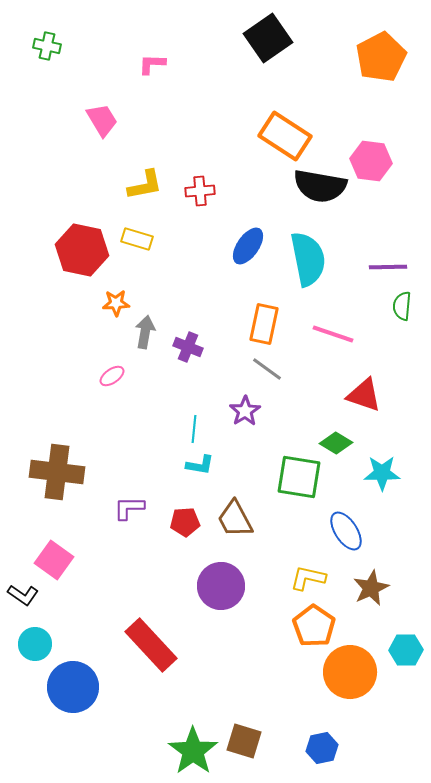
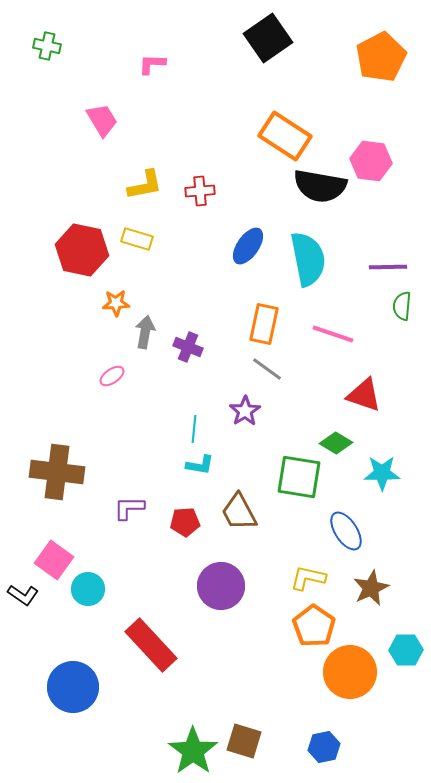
brown trapezoid at (235, 519): moved 4 px right, 7 px up
cyan circle at (35, 644): moved 53 px right, 55 px up
blue hexagon at (322, 748): moved 2 px right, 1 px up
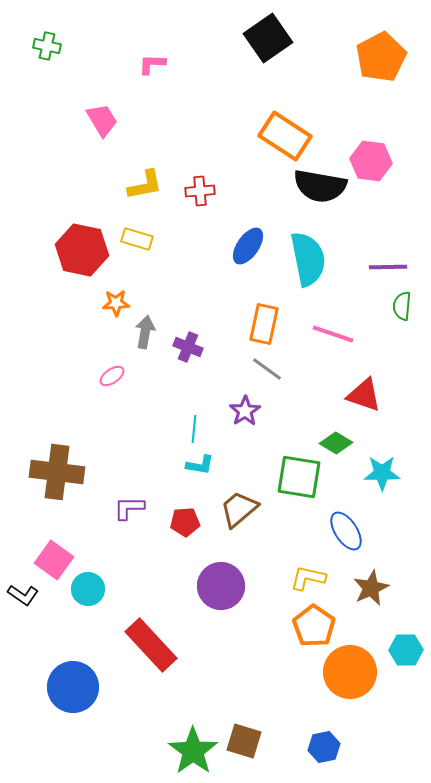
brown trapezoid at (239, 512): moved 3 px up; rotated 78 degrees clockwise
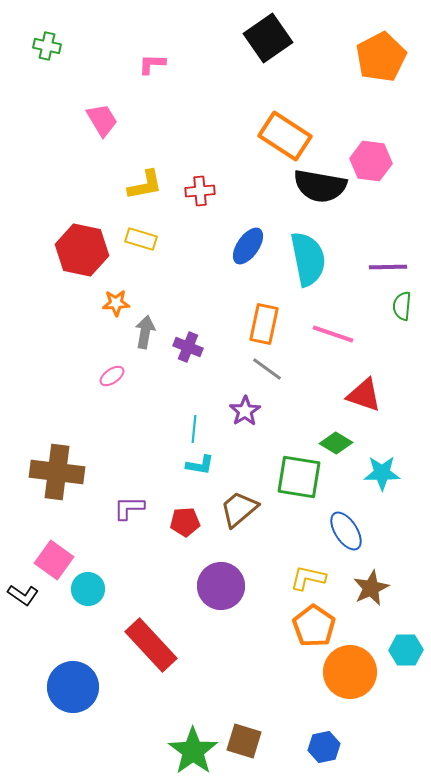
yellow rectangle at (137, 239): moved 4 px right
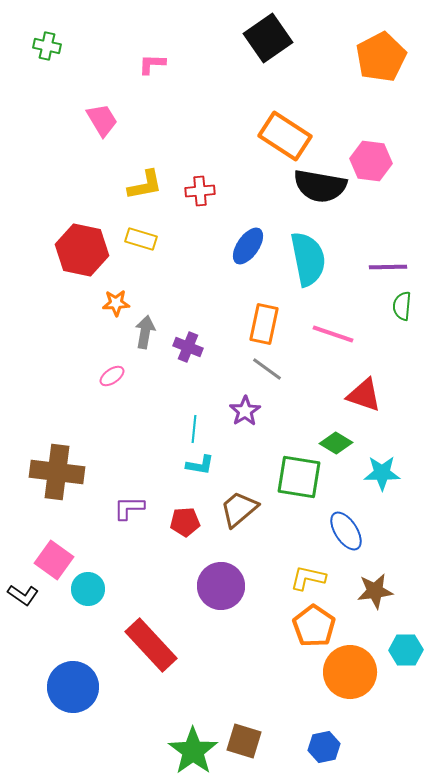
brown star at (371, 588): moved 4 px right, 3 px down; rotated 18 degrees clockwise
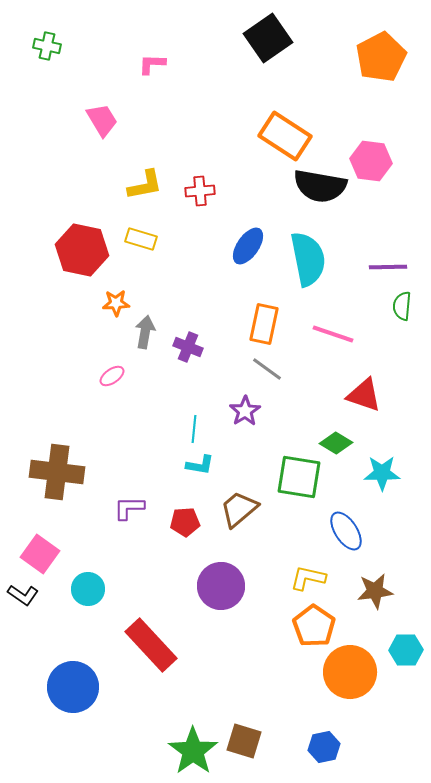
pink square at (54, 560): moved 14 px left, 6 px up
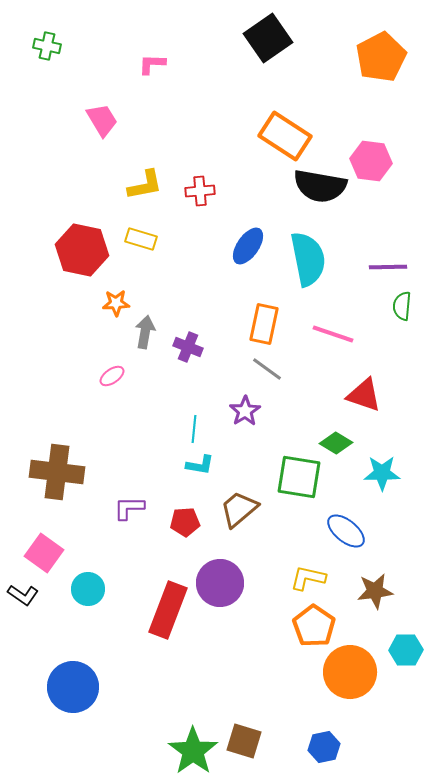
blue ellipse at (346, 531): rotated 18 degrees counterclockwise
pink square at (40, 554): moved 4 px right, 1 px up
purple circle at (221, 586): moved 1 px left, 3 px up
red rectangle at (151, 645): moved 17 px right, 35 px up; rotated 64 degrees clockwise
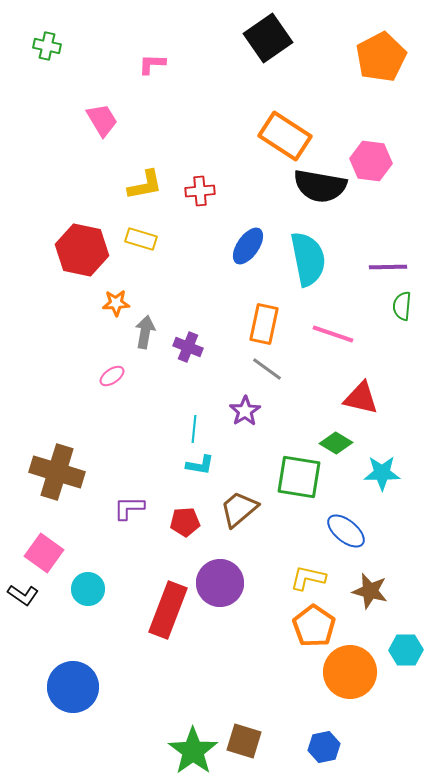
red triangle at (364, 395): moved 3 px left, 3 px down; rotated 6 degrees counterclockwise
brown cross at (57, 472): rotated 10 degrees clockwise
brown star at (375, 591): moved 5 px left; rotated 21 degrees clockwise
